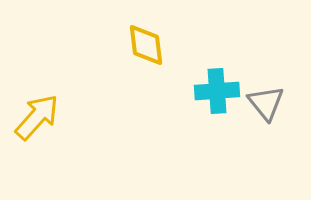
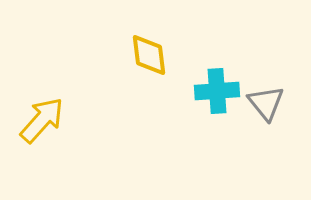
yellow diamond: moved 3 px right, 10 px down
yellow arrow: moved 5 px right, 3 px down
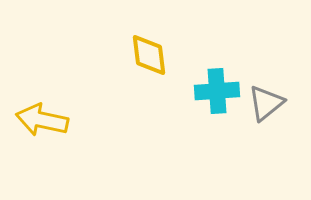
gray triangle: rotated 30 degrees clockwise
yellow arrow: rotated 120 degrees counterclockwise
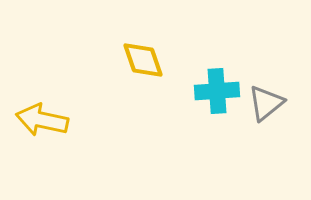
yellow diamond: moved 6 px left, 5 px down; rotated 12 degrees counterclockwise
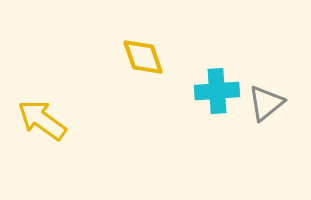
yellow diamond: moved 3 px up
yellow arrow: rotated 24 degrees clockwise
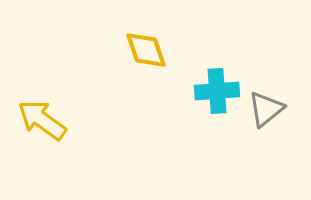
yellow diamond: moved 3 px right, 7 px up
gray triangle: moved 6 px down
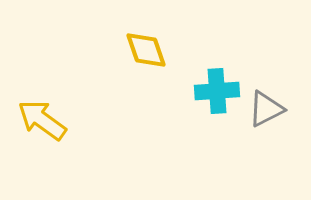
gray triangle: rotated 12 degrees clockwise
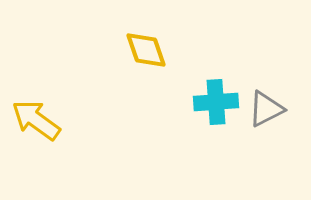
cyan cross: moved 1 px left, 11 px down
yellow arrow: moved 6 px left
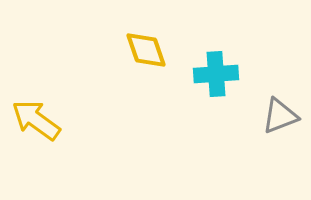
cyan cross: moved 28 px up
gray triangle: moved 14 px right, 7 px down; rotated 6 degrees clockwise
